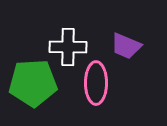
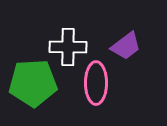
purple trapezoid: rotated 60 degrees counterclockwise
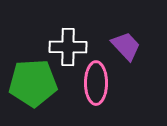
purple trapezoid: rotated 96 degrees counterclockwise
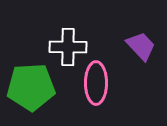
purple trapezoid: moved 15 px right
green pentagon: moved 2 px left, 4 px down
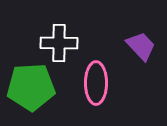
white cross: moved 9 px left, 4 px up
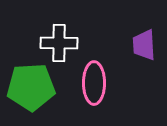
purple trapezoid: moved 3 px right, 1 px up; rotated 140 degrees counterclockwise
pink ellipse: moved 2 px left
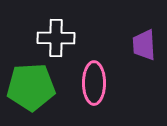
white cross: moved 3 px left, 5 px up
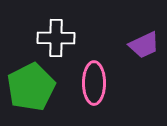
purple trapezoid: rotated 112 degrees counterclockwise
green pentagon: rotated 24 degrees counterclockwise
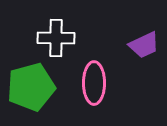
green pentagon: rotated 12 degrees clockwise
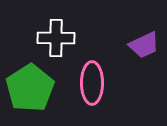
pink ellipse: moved 2 px left
green pentagon: moved 1 px left, 1 px down; rotated 18 degrees counterclockwise
